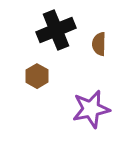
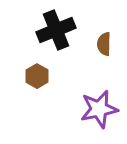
brown semicircle: moved 5 px right
purple star: moved 8 px right
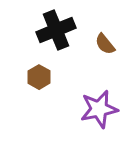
brown semicircle: moved 1 px right; rotated 40 degrees counterclockwise
brown hexagon: moved 2 px right, 1 px down
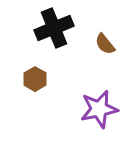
black cross: moved 2 px left, 2 px up
brown hexagon: moved 4 px left, 2 px down
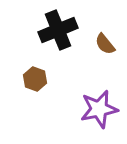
black cross: moved 4 px right, 2 px down
brown hexagon: rotated 10 degrees counterclockwise
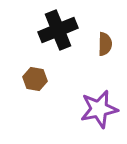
brown semicircle: rotated 140 degrees counterclockwise
brown hexagon: rotated 10 degrees counterclockwise
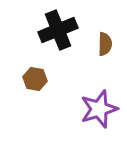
purple star: rotated 6 degrees counterclockwise
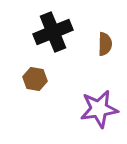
black cross: moved 5 px left, 2 px down
purple star: rotated 9 degrees clockwise
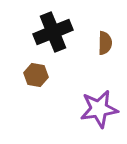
brown semicircle: moved 1 px up
brown hexagon: moved 1 px right, 4 px up
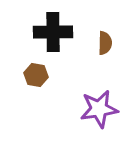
black cross: rotated 21 degrees clockwise
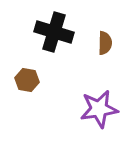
black cross: moved 1 px right; rotated 18 degrees clockwise
brown hexagon: moved 9 px left, 5 px down
